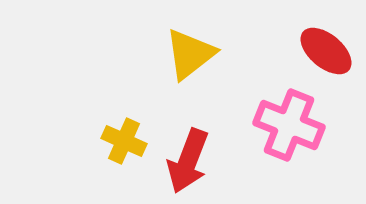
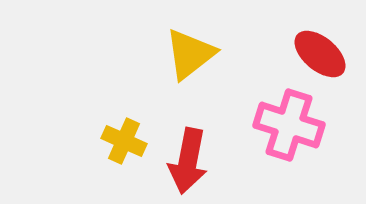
red ellipse: moved 6 px left, 3 px down
pink cross: rotated 4 degrees counterclockwise
red arrow: rotated 10 degrees counterclockwise
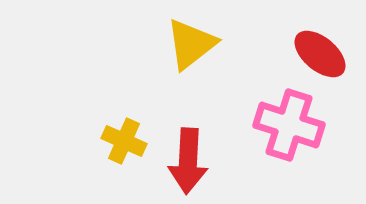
yellow triangle: moved 1 px right, 10 px up
red arrow: rotated 8 degrees counterclockwise
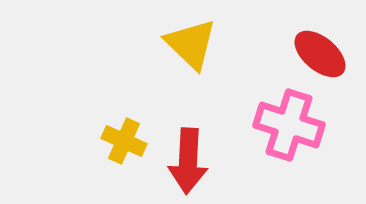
yellow triangle: rotated 38 degrees counterclockwise
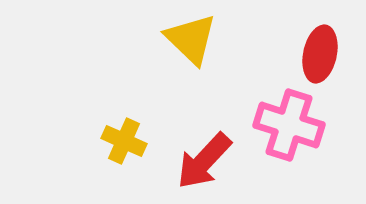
yellow triangle: moved 5 px up
red ellipse: rotated 62 degrees clockwise
red arrow: moved 16 px right; rotated 40 degrees clockwise
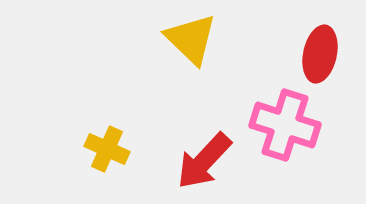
pink cross: moved 4 px left
yellow cross: moved 17 px left, 8 px down
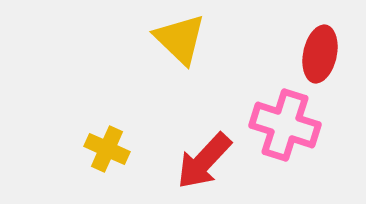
yellow triangle: moved 11 px left
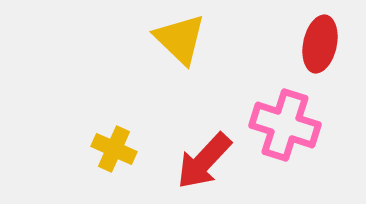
red ellipse: moved 10 px up
yellow cross: moved 7 px right
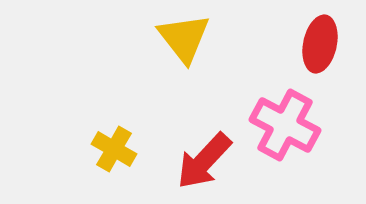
yellow triangle: moved 4 px right, 1 px up; rotated 8 degrees clockwise
pink cross: rotated 10 degrees clockwise
yellow cross: rotated 6 degrees clockwise
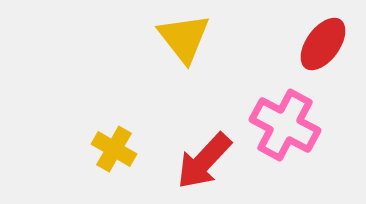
red ellipse: moved 3 px right; rotated 24 degrees clockwise
